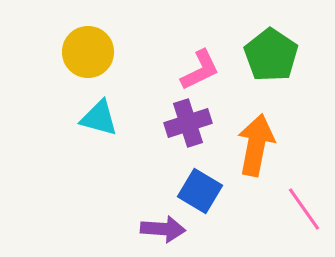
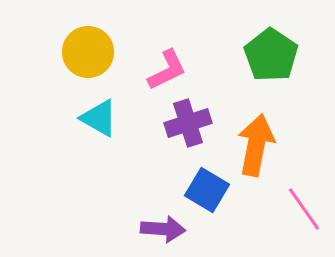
pink L-shape: moved 33 px left
cyan triangle: rotated 15 degrees clockwise
blue square: moved 7 px right, 1 px up
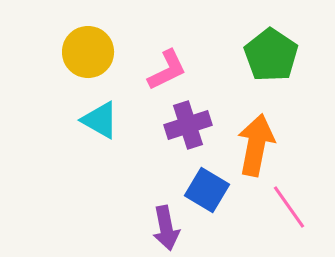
cyan triangle: moved 1 px right, 2 px down
purple cross: moved 2 px down
pink line: moved 15 px left, 2 px up
purple arrow: moved 3 px right, 1 px up; rotated 75 degrees clockwise
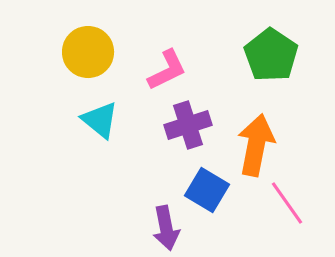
cyan triangle: rotated 9 degrees clockwise
pink line: moved 2 px left, 4 px up
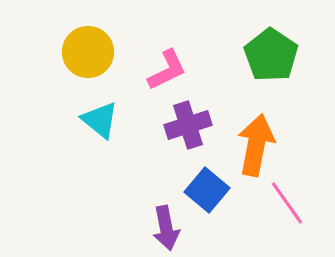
blue square: rotated 9 degrees clockwise
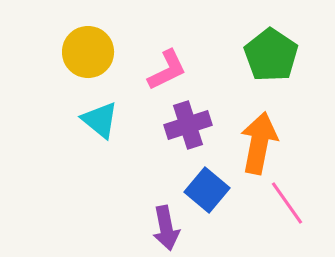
orange arrow: moved 3 px right, 2 px up
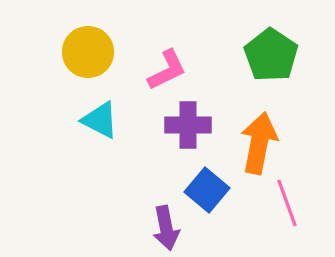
cyan triangle: rotated 12 degrees counterclockwise
purple cross: rotated 18 degrees clockwise
pink line: rotated 15 degrees clockwise
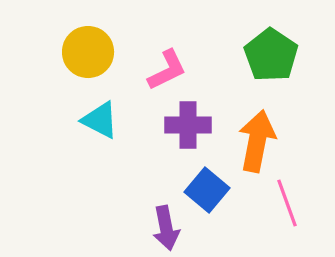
orange arrow: moved 2 px left, 2 px up
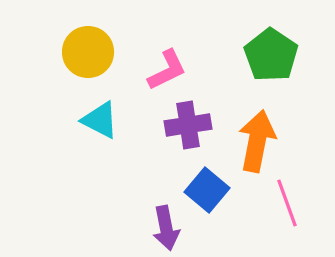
purple cross: rotated 9 degrees counterclockwise
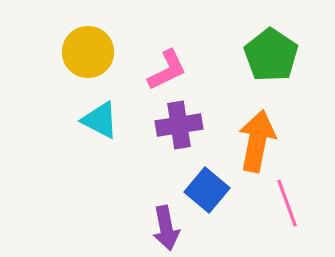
purple cross: moved 9 px left
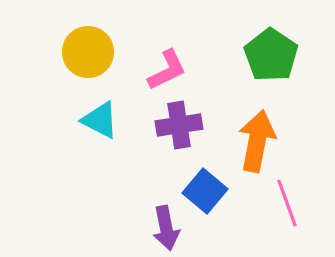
blue square: moved 2 px left, 1 px down
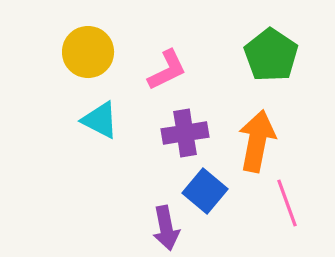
purple cross: moved 6 px right, 8 px down
